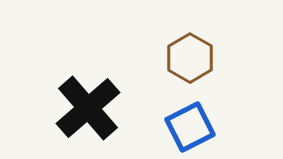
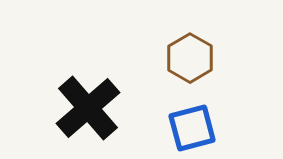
blue square: moved 2 px right, 1 px down; rotated 12 degrees clockwise
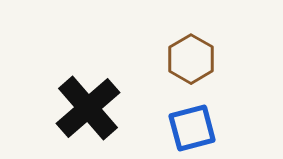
brown hexagon: moved 1 px right, 1 px down
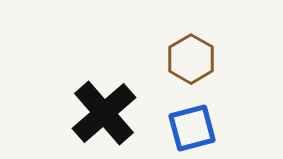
black cross: moved 16 px right, 5 px down
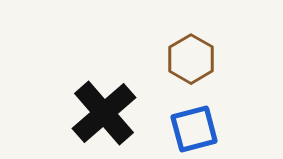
blue square: moved 2 px right, 1 px down
